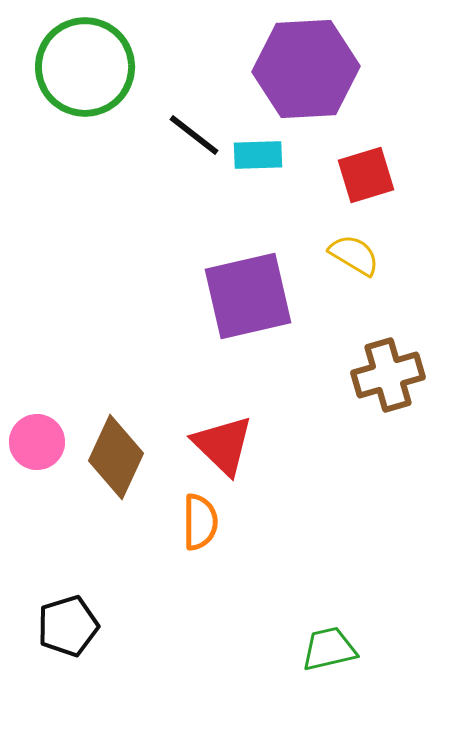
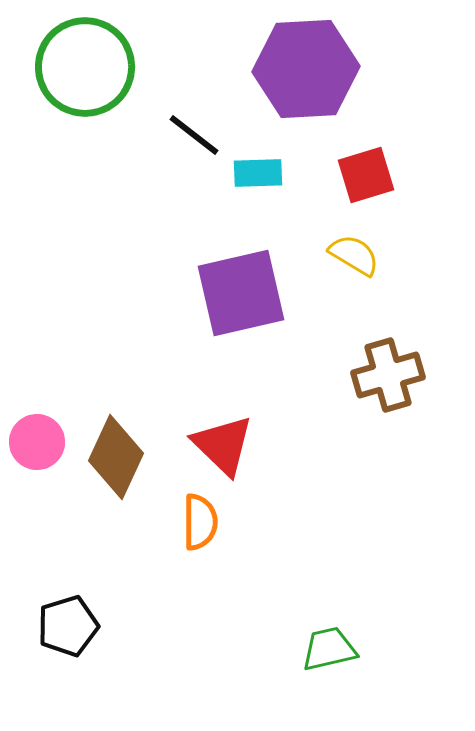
cyan rectangle: moved 18 px down
purple square: moved 7 px left, 3 px up
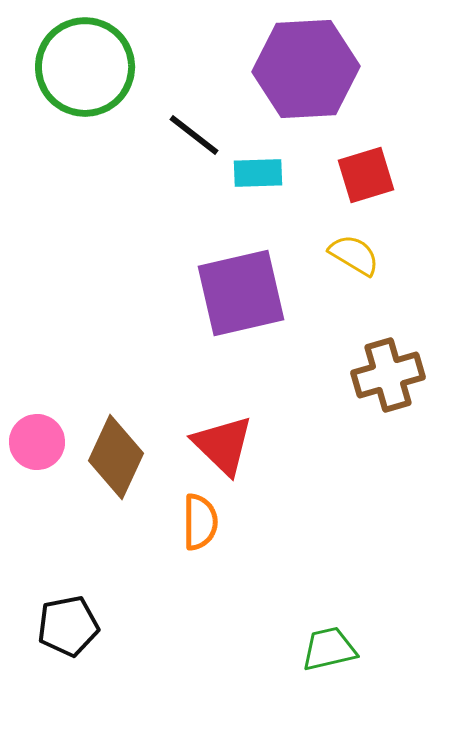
black pentagon: rotated 6 degrees clockwise
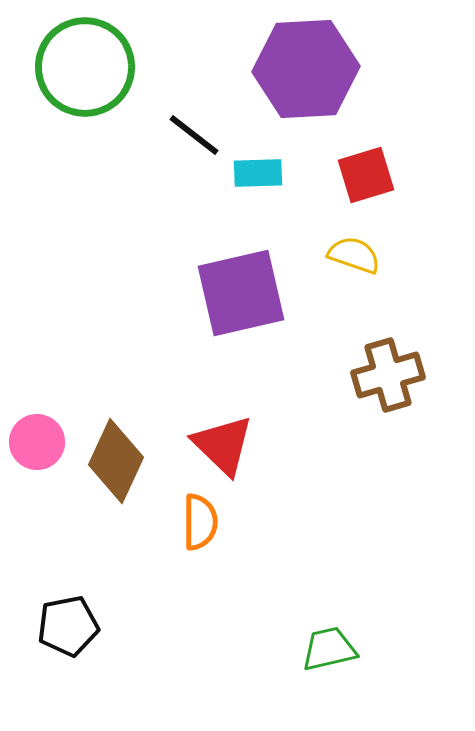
yellow semicircle: rotated 12 degrees counterclockwise
brown diamond: moved 4 px down
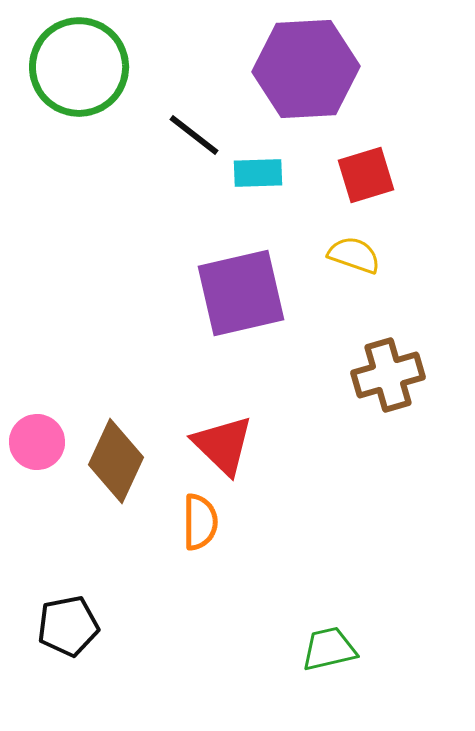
green circle: moved 6 px left
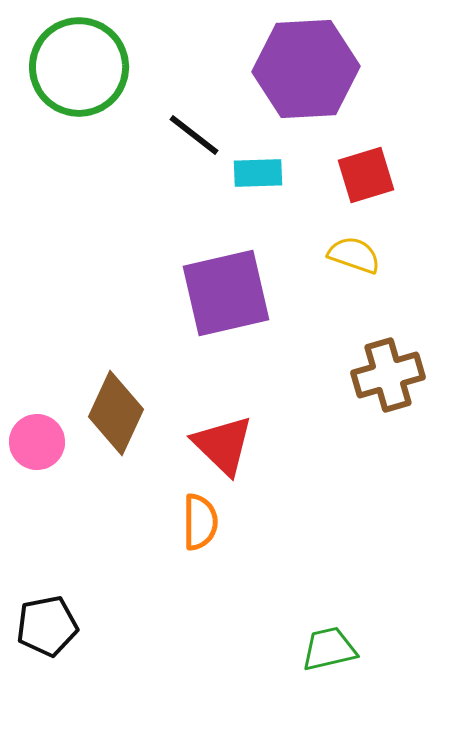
purple square: moved 15 px left
brown diamond: moved 48 px up
black pentagon: moved 21 px left
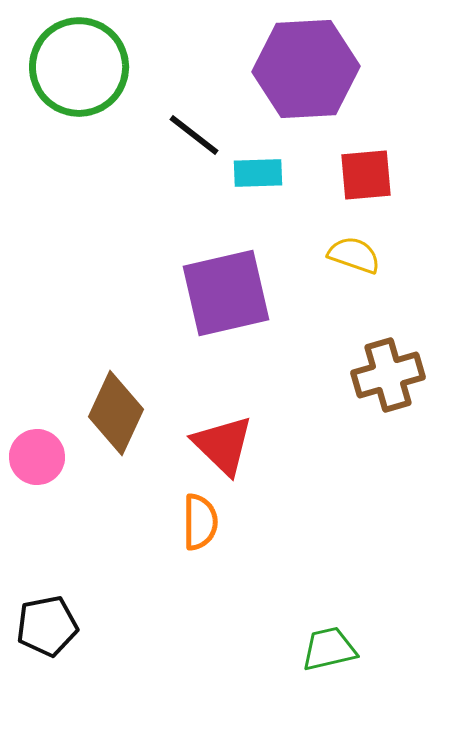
red square: rotated 12 degrees clockwise
pink circle: moved 15 px down
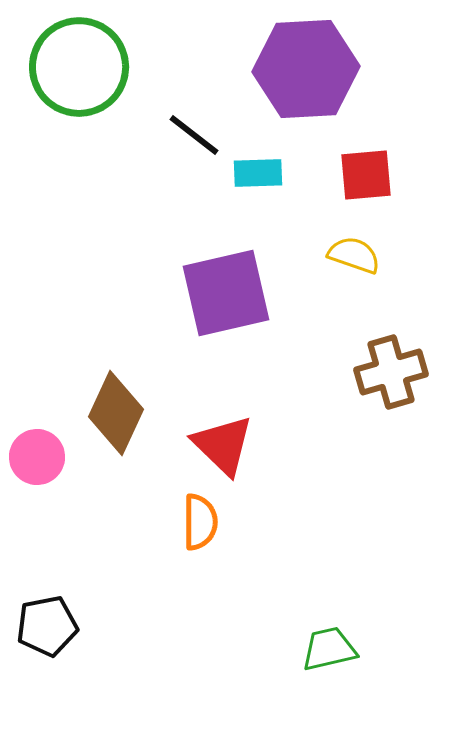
brown cross: moved 3 px right, 3 px up
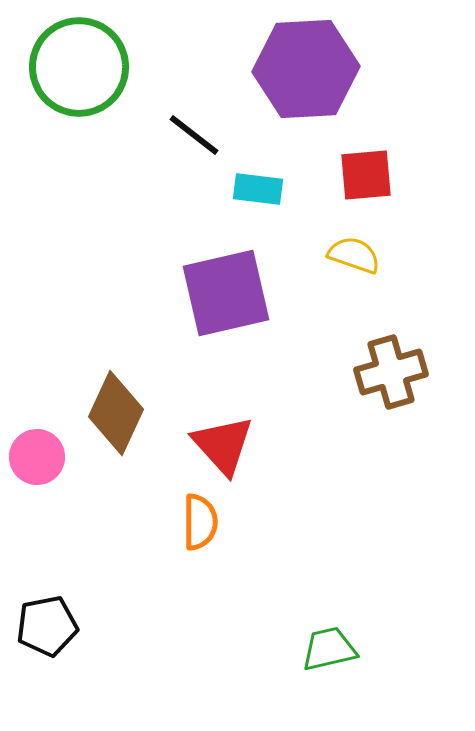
cyan rectangle: moved 16 px down; rotated 9 degrees clockwise
red triangle: rotated 4 degrees clockwise
